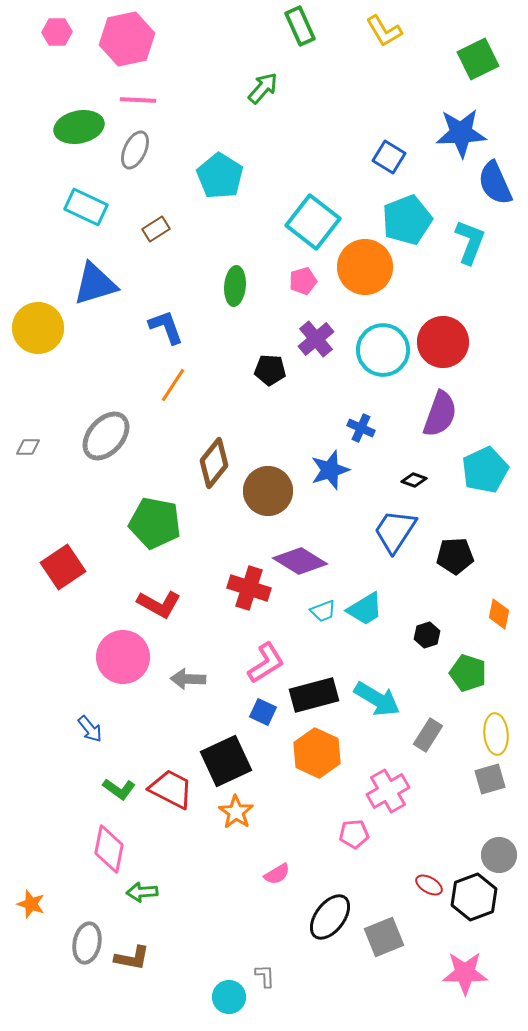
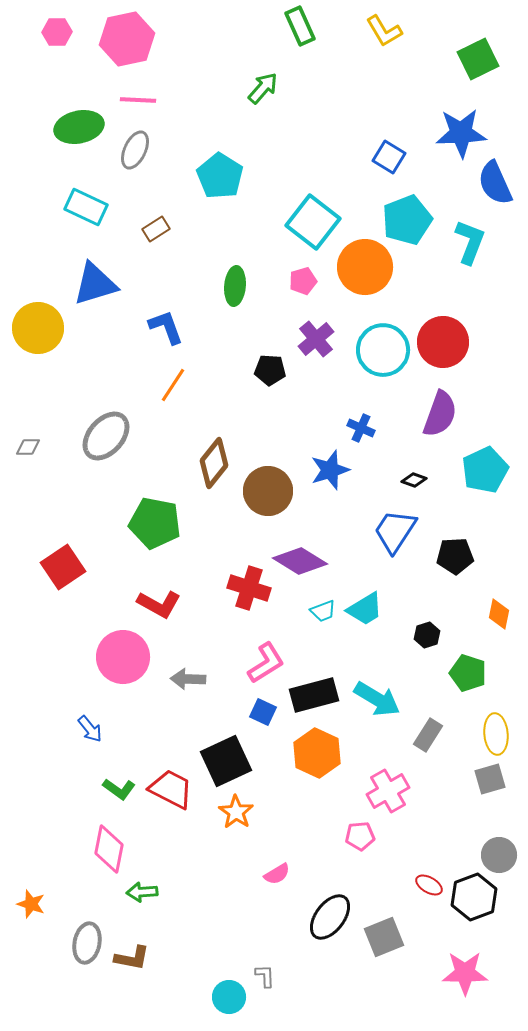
pink pentagon at (354, 834): moved 6 px right, 2 px down
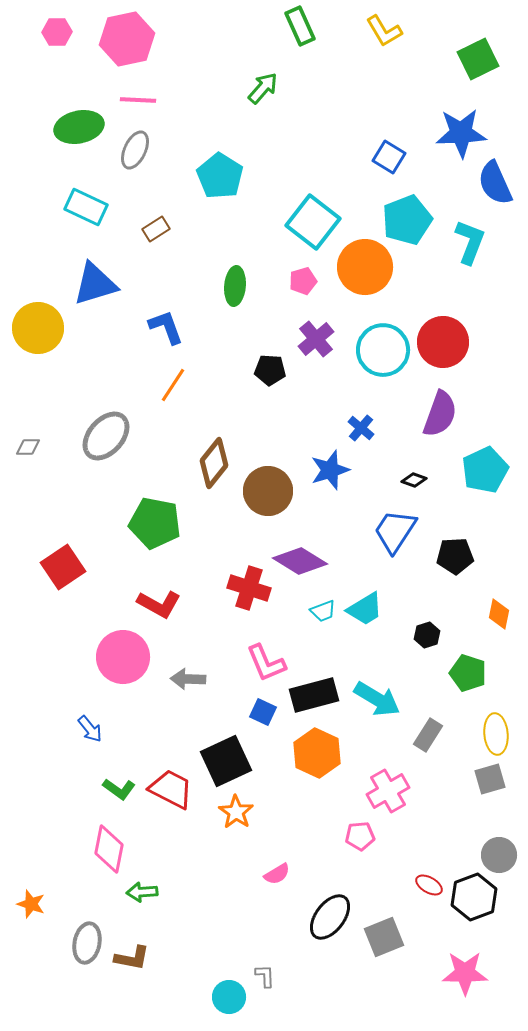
blue cross at (361, 428): rotated 16 degrees clockwise
pink L-shape at (266, 663): rotated 99 degrees clockwise
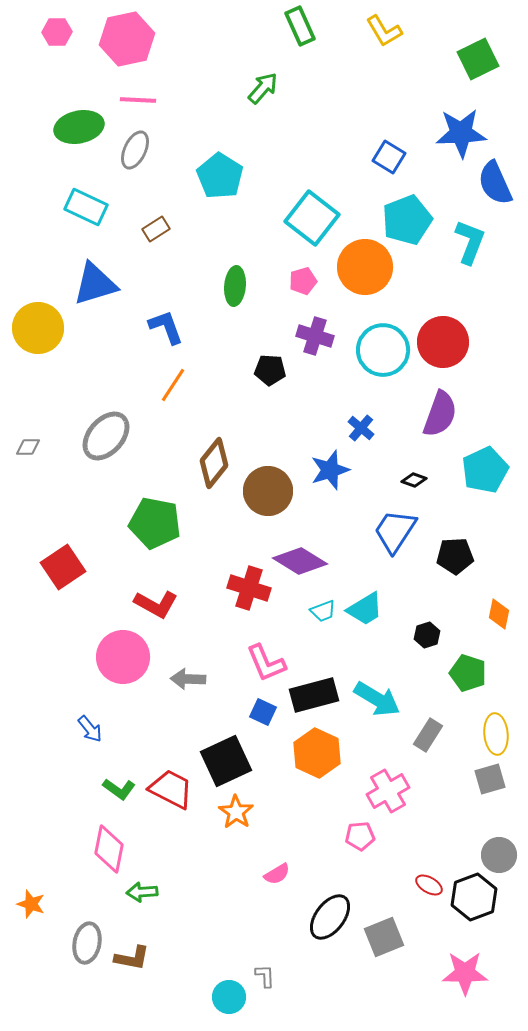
cyan square at (313, 222): moved 1 px left, 4 px up
purple cross at (316, 339): moved 1 px left, 3 px up; rotated 33 degrees counterclockwise
red L-shape at (159, 604): moved 3 px left
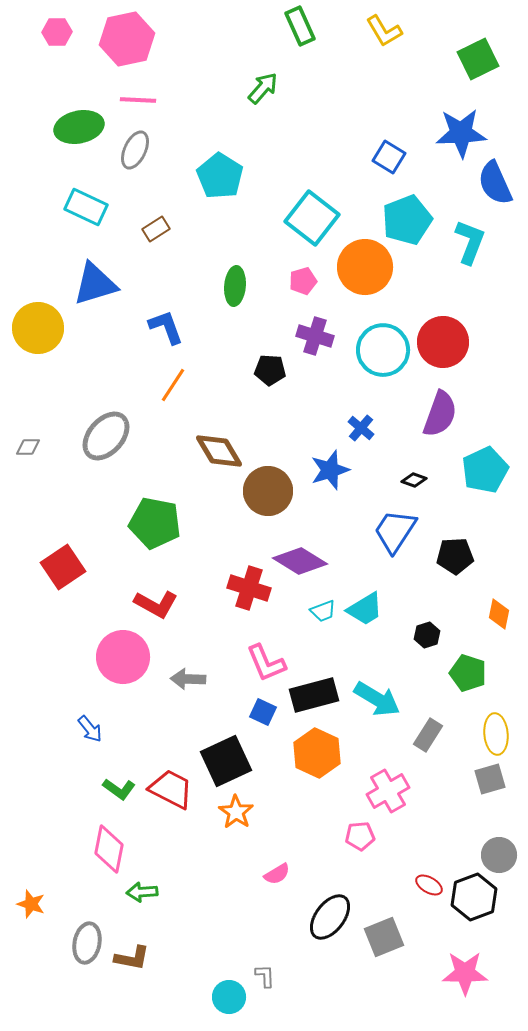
brown diamond at (214, 463): moved 5 px right, 12 px up; rotated 69 degrees counterclockwise
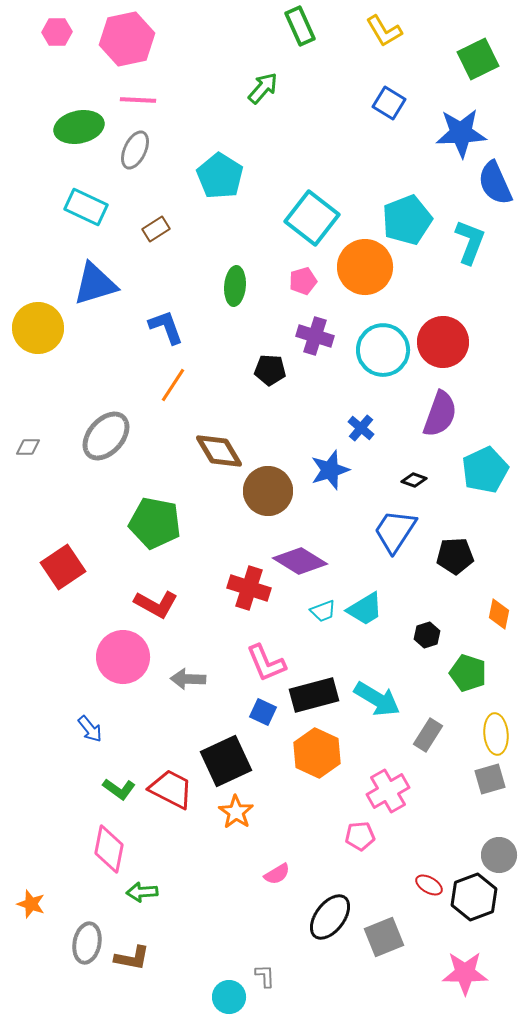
blue square at (389, 157): moved 54 px up
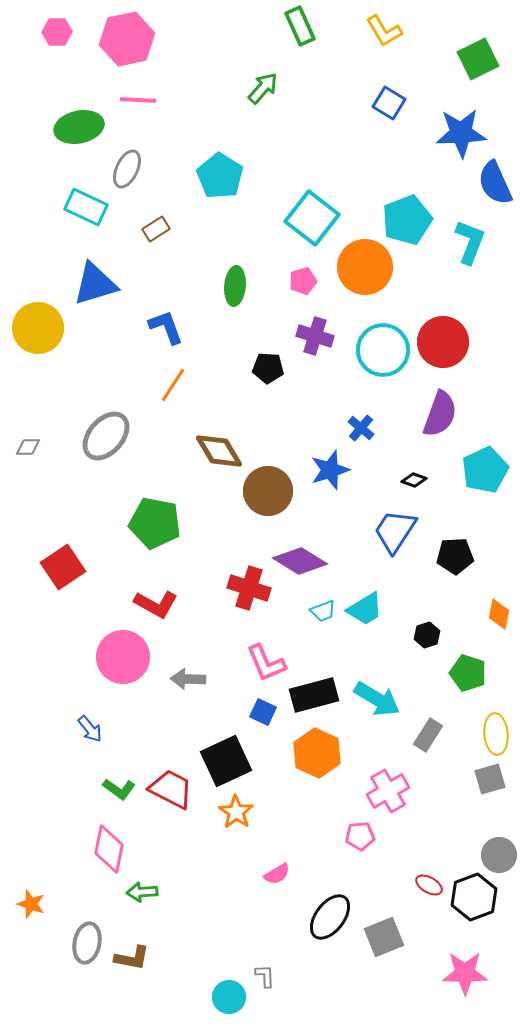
gray ellipse at (135, 150): moved 8 px left, 19 px down
black pentagon at (270, 370): moved 2 px left, 2 px up
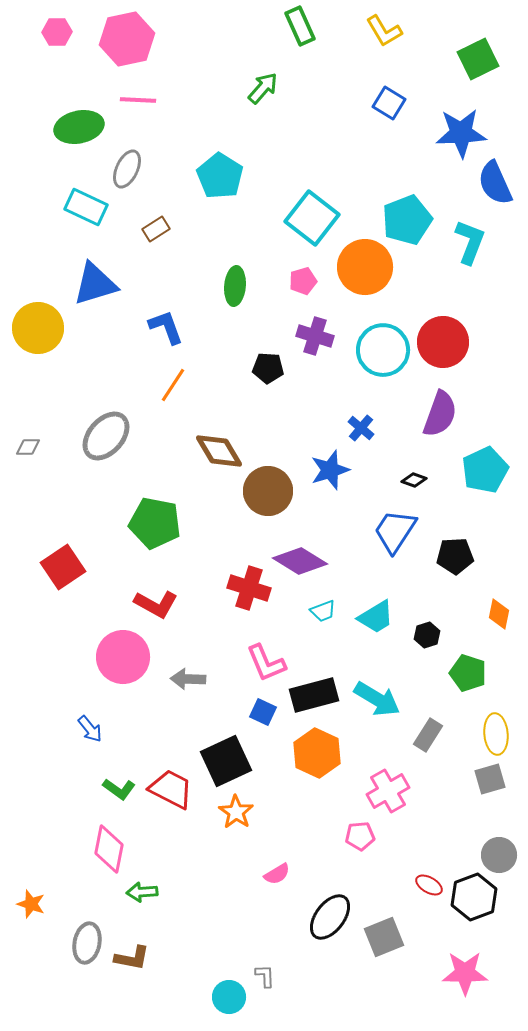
cyan trapezoid at (365, 609): moved 11 px right, 8 px down
